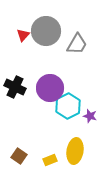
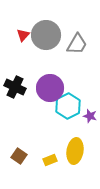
gray circle: moved 4 px down
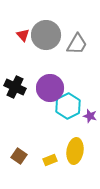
red triangle: rotated 24 degrees counterclockwise
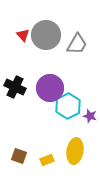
brown square: rotated 14 degrees counterclockwise
yellow rectangle: moved 3 px left
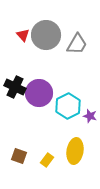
purple circle: moved 11 px left, 5 px down
yellow rectangle: rotated 32 degrees counterclockwise
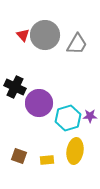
gray circle: moved 1 px left
purple circle: moved 10 px down
cyan hexagon: moved 12 px down; rotated 10 degrees clockwise
purple star: rotated 16 degrees counterclockwise
yellow rectangle: rotated 48 degrees clockwise
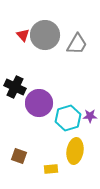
yellow rectangle: moved 4 px right, 9 px down
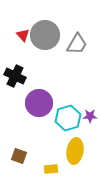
black cross: moved 11 px up
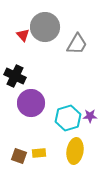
gray circle: moved 8 px up
purple circle: moved 8 px left
yellow rectangle: moved 12 px left, 16 px up
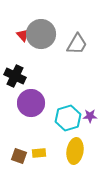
gray circle: moved 4 px left, 7 px down
